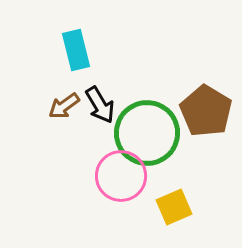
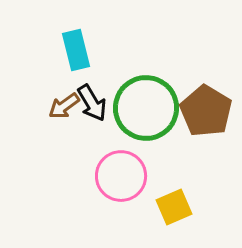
black arrow: moved 8 px left, 2 px up
green circle: moved 1 px left, 25 px up
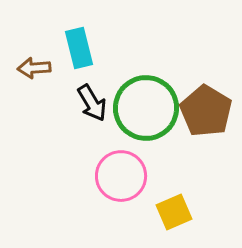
cyan rectangle: moved 3 px right, 2 px up
brown arrow: moved 30 px left, 38 px up; rotated 32 degrees clockwise
yellow square: moved 5 px down
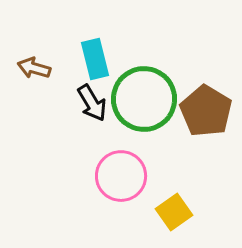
cyan rectangle: moved 16 px right, 11 px down
brown arrow: rotated 20 degrees clockwise
green circle: moved 2 px left, 9 px up
yellow square: rotated 12 degrees counterclockwise
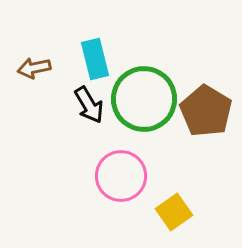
brown arrow: rotated 28 degrees counterclockwise
black arrow: moved 3 px left, 2 px down
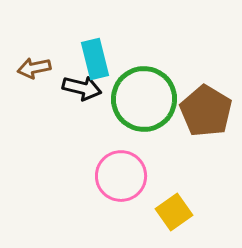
black arrow: moved 7 px left, 17 px up; rotated 45 degrees counterclockwise
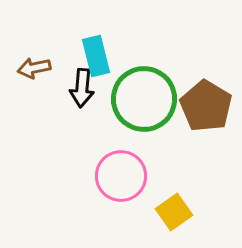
cyan rectangle: moved 1 px right, 3 px up
black arrow: rotated 81 degrees clockwise
brown pentagon: moved 5 px up
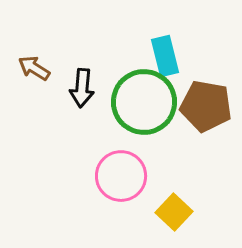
cyan rectangle: moved 69 px right
brown arrow: rotated 44 degrees clockwise
green circle: moved 3 px down
brown pentagon: rotated 21 degrees counterclockwise
yellow square: rotated 12 degrees counterclockwise
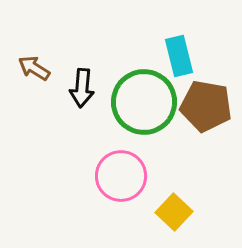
cyan rectangle: moved 14 px right
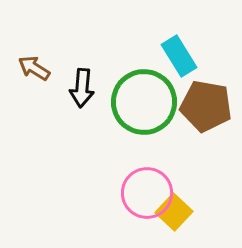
cyan rectangle: rotated 18 degrees counterclockwise
pink circle: moved 26 px right, 17 px down
